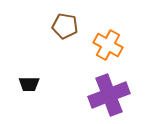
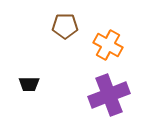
brown pentagon: rotated 10 degrees counterclockwise
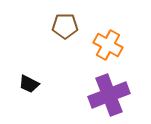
black trapezoid: rotated 25 degrees clockwise
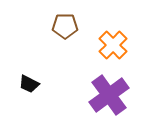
orange cross: moved 5 px right; rotated 16 degrees clockwise
purple cross: rotated 15 degrees counterclockwise
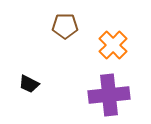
purple cross: rotated 30 degrees clockwise
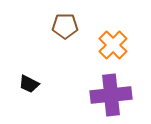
purple cross: moved 2 px right
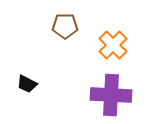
black trapezoid: moved 2 px left
purple cross: rotated 9 degrees clockwise
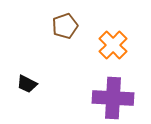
brown pentagon: rotated 20 degrees counterclockwise
purple cross: moved 2 px right, 3 px down
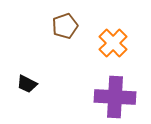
orange cross: moved 2 px up
purple cross: moved 2 px right, 1 px up
